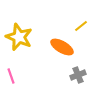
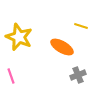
yellow line: rotated 56 degrees clockwise
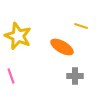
yellow star: moved 1 px left, 1 px up
gray cross: moved 3 px left, 1 px down; rotated 21 degrees clockwise
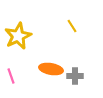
yellow line: moved 9 px left; rotated 40 degrees clockwise
yellow star: rotated 24 degrees clockwise
orange ellipse: moved 11 px left, 22 px down; rotated 20 degrees counterclockwise
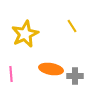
yellow star: moved 7 px right, 2 px up
pink line: moved 2 px up; rotated 14 degrees clockwise
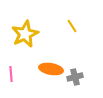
gray cross: moved 1 px down; rotated 14 degrees counterclockwise
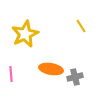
yellow line: moved 9 px right
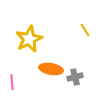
yellow line: moved 4 px right, 4 px down
yellow star: moved 4 px right, 5 px down
pink line: moved 1 px right, 8 px down
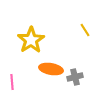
yellow star: moved 2 px right, 1 px down; rotated 8 degrees counterclockwise
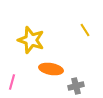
yellow star: rotated 20 degrees counterclockwise
gray cross: moved 1 px right, 9 px down
pink line: rotated 21 degrees clockwise
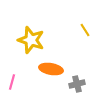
gray cross: moved 1 px right, 2 px up
